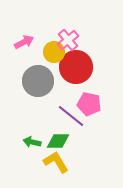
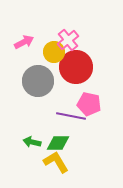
purple line: rotated 28 degrees counterclockwise
green diamond: moved 2 px down
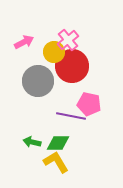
red circle: moved 4 px left, 1 px up
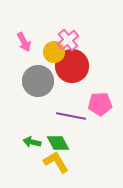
pink arrow: rotated 90 degrees clockwise
pink pentagon: moved 11 px right; rotated 15 degrees counterclockwise
green diamond: rotated 60 degrees clockwise
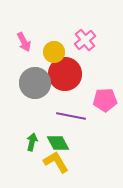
pink cross: moved 17 px right
red circle: moved 7 px left, 8 px down
gray circle: moved 3 px left, 2 px down
pink pentagon: moved 5 px right, 4 px up
green arrow: rotated 90 degrees clockwise
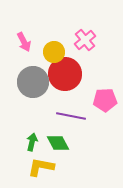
gray circle: moved 2 px left, 1 px up
yellow L-shape: moved 15 px left, 5 px down; rotated 48 degrees counterclockwise
